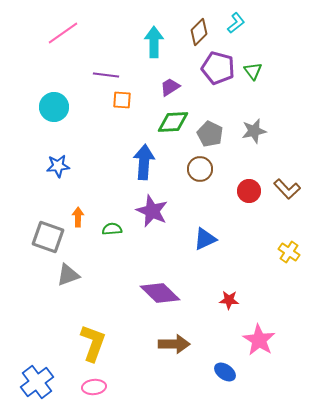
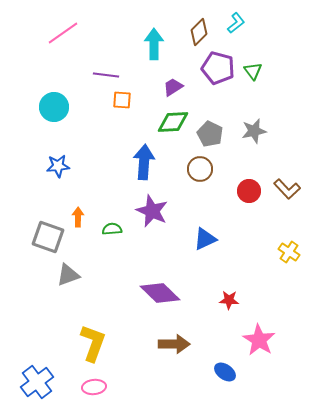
cyan arrow: moved 2 px down
purple trapezoid: moved 3 px right
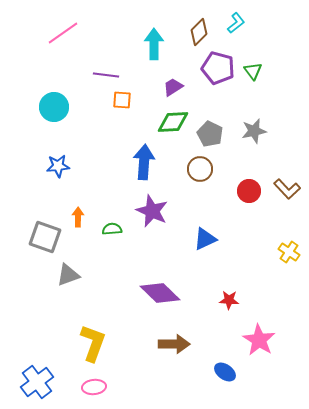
gray square: moved 3 px left
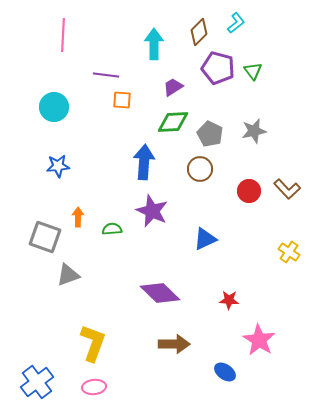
pink line: moved 2 px down; rotated 52 degrees counterclockwise
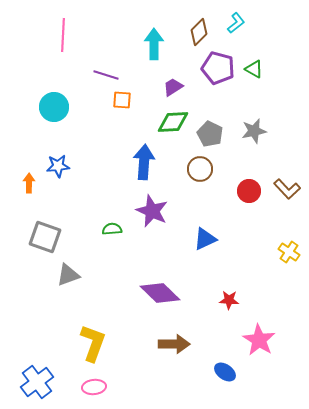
green triangle: moved 1 px right, 2 px up; rotated 24 degrees counterclockwise
purple line: rotated 10 degrees clockwise
orange arrow: moved 49 px left, 34 px up
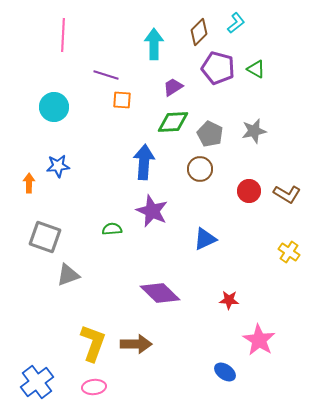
green triangle: moved 2 px right
brown L-shape: moved 5 px down; rotated 16 degrees counterclockwise
brown arrow: moved 38 px left
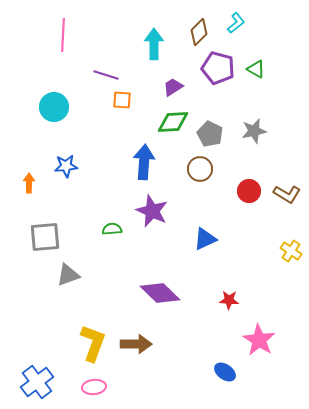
blue star: moved 8 px right
gray square: rotated 24 degrees counterclockwise
yellow cross: moved 2 px right, 1 px up
